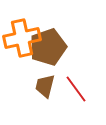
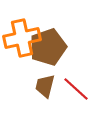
red line: rotated 12 degrees counterclockwise
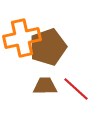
brown trapezoid: rotated 75 degrees clockwise
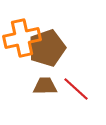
brown pentagon: moved 1 px left, 1 px down
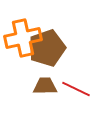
orange cross: moved 1 px right
red line: rotated 16 degrees counterclockwise
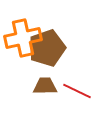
red line: moved 1 px right, 2 px down
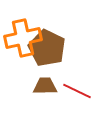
brown pentagon: rotated 27 degrees counterclockwise
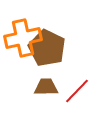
brown trapezoid: moved 1 px right, 1 px down
red line: rotated 72 degrees counterclockwise
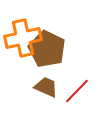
brown pentagon: moved 1 px down
brown trapezoid: rotated 25 degrees clockwise
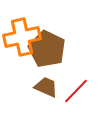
orange cross: moved 1 px left, 1 px up
red line: moved 1 px left
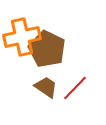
brown trapezoid: rotated 10 degrees clockwise
red line: moved 1 px left, 3 px up
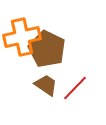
brown trapezoid: moved 2 px up
